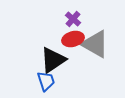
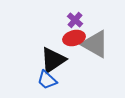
purple cross: moved 2 px right, 1 px down
red ellipse: moved 1 px right, 1 px up
blue trapezoid: moved 1 px right, 1 px up; rotated 150 degrees clockwise
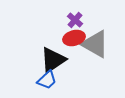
blue trapezoid: rotated 85 degrees counterclockwise
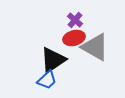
gray triangle: moved 3 px down
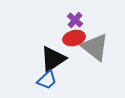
gray triangle: rotated 8 degrees clockwise
black triangle: moved 1 px up
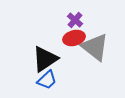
black triangle: moved 8 px left
